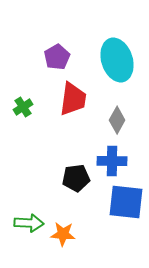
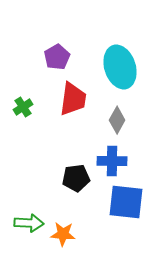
cyan ellipse: moved 3 px right, 7 px down
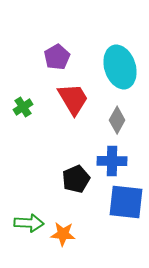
red trapezoid: rotated 39 degrees counterclockwise
black pentagon: moved 1 px down; rotated 16 degrees counterclockwise
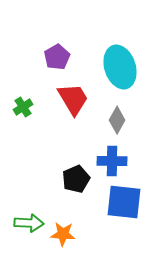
blue square: moved 2 px left
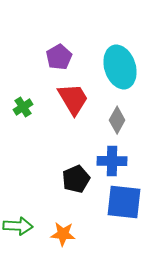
purple pentagon: moved 2 px right
green arrow: moved 11 px left, 3 px down
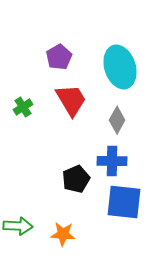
red trapezoid: moved 2 px left, 1 px down
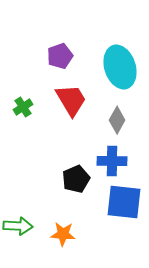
purple pentagon: moved 1 px right, 1 px up; rotated 10 degrees clockwise
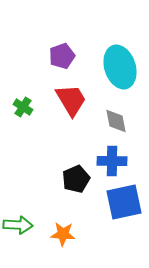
purple pentagon: moved 2 px right
green cross: rotated 24 degrees counterclockwise
gray diamond: moved 1 px left, 1 px down; rotated 40 degrees counterclockwise
blue square: rotated 18 degrees counterclockwise
green arrow: moved 1 px up
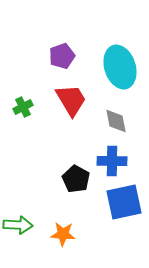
green cross: rotated 30 degrees clockwise
black pentagon: rotated 20 degrees counterclockwise
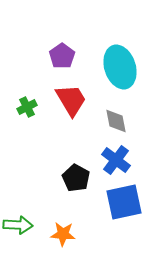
purple pentagon: rotated 15 degrees counterclockwise
green cross: moved 4 px right
blue cross: moved 4 px right, 1 px up; rotated 36 degrees clockwise
black pentagon: moved 1 px up
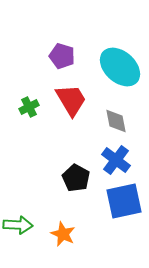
purple pentagon: rotated 20 degrees counterclockwise
cyan ellipse: rotated 30 degrees counterclockwise
green cross: moved 2 px right
blue square: moved 1 px up
orange star: rotated 20 degrees clockwise
